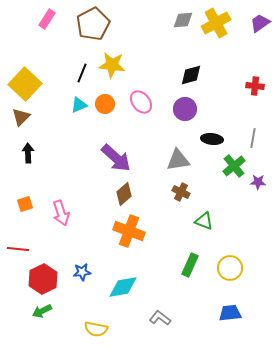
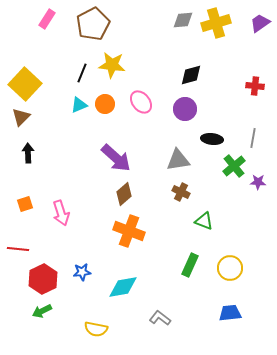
yellow cross: rotated 12 degrees clockwise
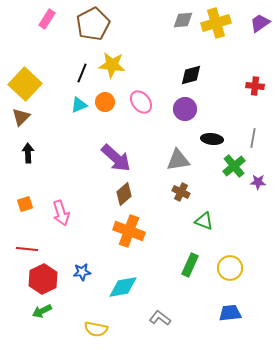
orange circle: moved 2 px up
red line: moved 9 px right
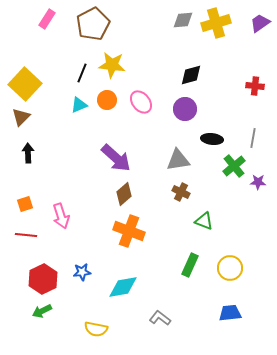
orange circle: moved 2 px right, 2 px up
pink arrow: moved 3 px down
red line: moved 1 px left, 14 px up
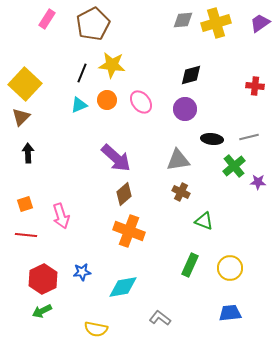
gray line: moved 4 px left, 1 px up; rotated 66 degrees clockwise
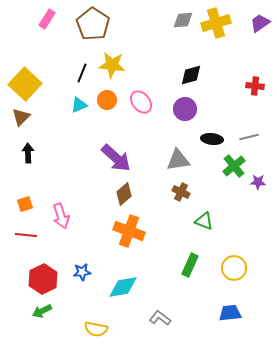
brown pentagon: rotated 12 degrees counterclockwise
yellow circle: moved 4 px right
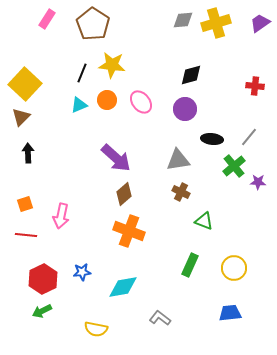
gray line: rotated 36 degrees counterclockwise
pink arrow: rotated 30 degrees clockwise
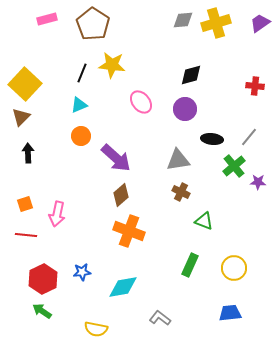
pink rectangle: rotated 42 degrees clockwise
orange circle: moved 26 px left, 36 px down
brown diamond: moved 3 px left, 1 px down
pink arrow: moved 4 px left, 2 px up
green arrow: rotated 60 degrees clockwise
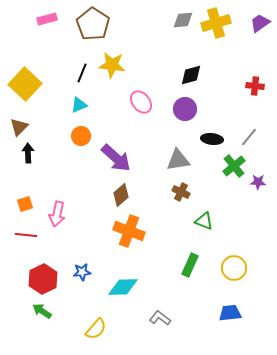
brown triangle: moved 2 px left, 10 px down
cyan diamond: rotated 8 degrees clockwise
yellow semicircle: rotated 60 degrees counterclockwise
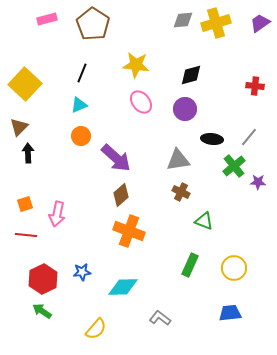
yellow star: moved 24 px right
